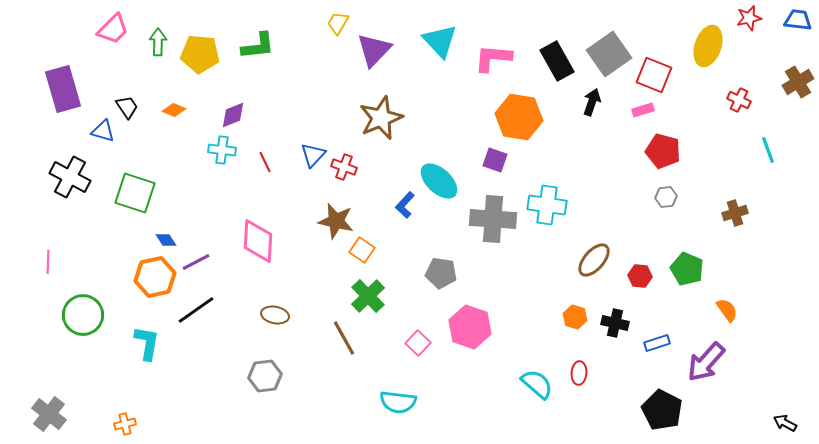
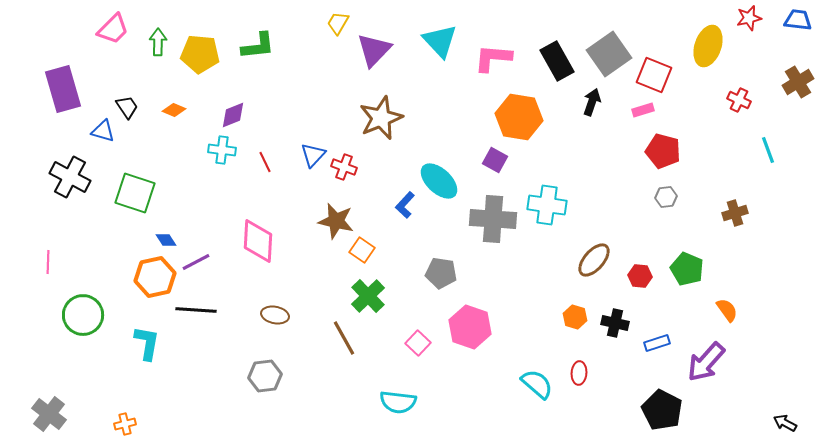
purple square at (495, 160): rotated 10 degrees clockwise
black line at (196, 310): rotated 39 degrees clockwise
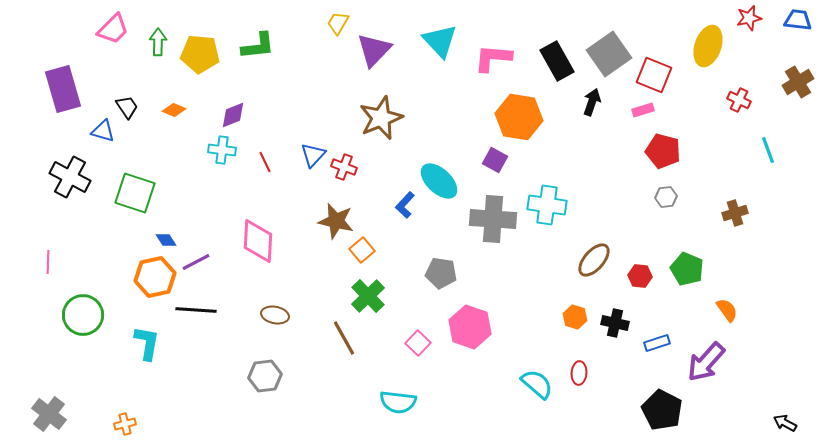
orange square at (362, 250): rotated 15 degrees clockwise
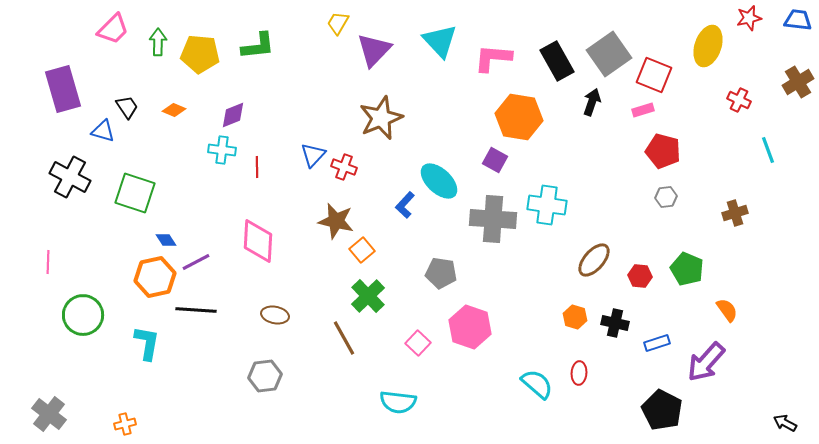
red line at (265, 162): moved 8 px left, 5 px down; rotated 25 degrees clockwise
